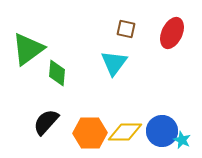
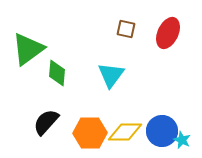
red ellipse: moved 4 px left
cyan triangle: moved 3 px left, 12 px down
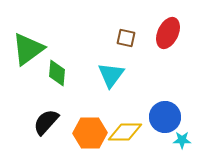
brown square: moved 9 px down
blue circle: moved 3 px right, 14 px up
cyan star: rotated 24 degrees counterclockwise
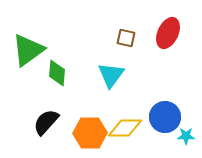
green triangle: moved 1 px down
yellow diamond: moved 4 px up
cyan star: moved 4 px right, 4 px up
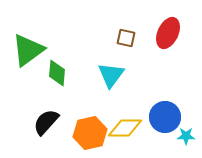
orange hexagon: rotated 12 degrees counterclockwise
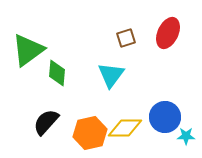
brown square: rotated 30 degrees counterclockwise
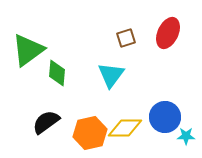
black semicircle: rotated 12 degrees clockwise
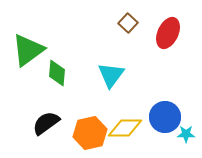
brown square: moved 2 px right, 15 px up; rotated 30 degrees counterclockwise
black semicircle: moved 1 px down
cyan star: moved 2 px up
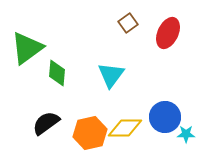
brown square: rotated 12 degrees clockwise
green triangle: moved 1 px left, 2 px up
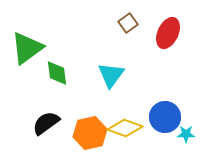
green diamond: rotated 12 degrees counterclockwise
yellow diamond: rotated 20 degrees clockwise
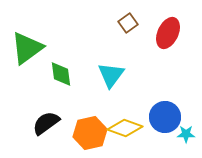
green diamond: moved 4 px right, 1 px down
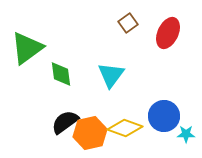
blue circle: moved 1 px left, 1 px up
black semicircle: moved 19 px right, 1 px up
